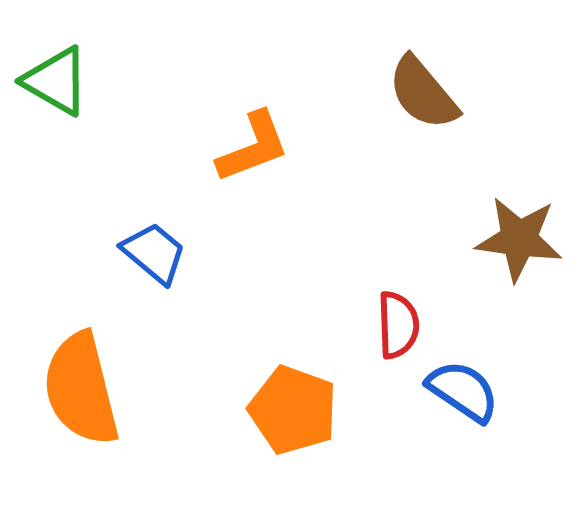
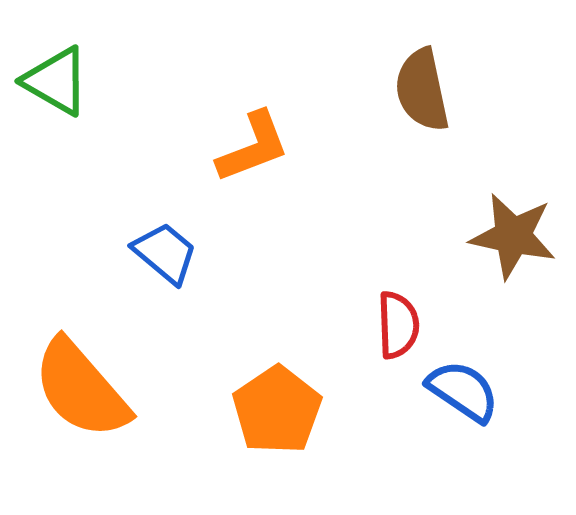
brown semicircle: moved 1 px left, 3 px up; rotated 28 degrees clockwise
brown star: moved 6 px left, 3 px up; rotated 4 degrees clockwise
blue trapezoid: moved 11 px right
orange semicircle: rotated 27 degrees counterclockwise
orange pentagon: moved 16 px left; rotated 18 degrees clockwise
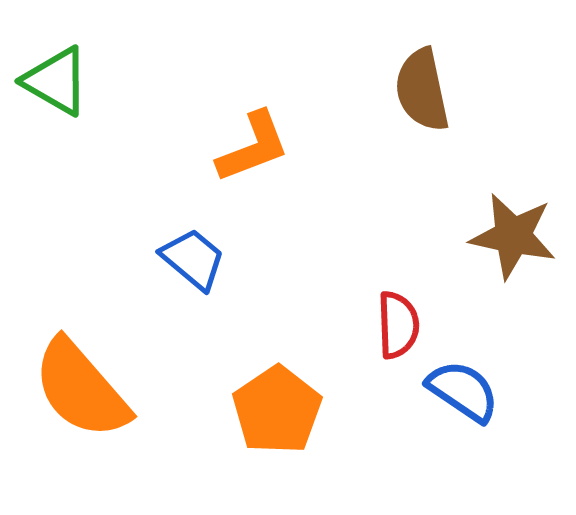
blue trapezoid: moved 28 px right, 6 px down
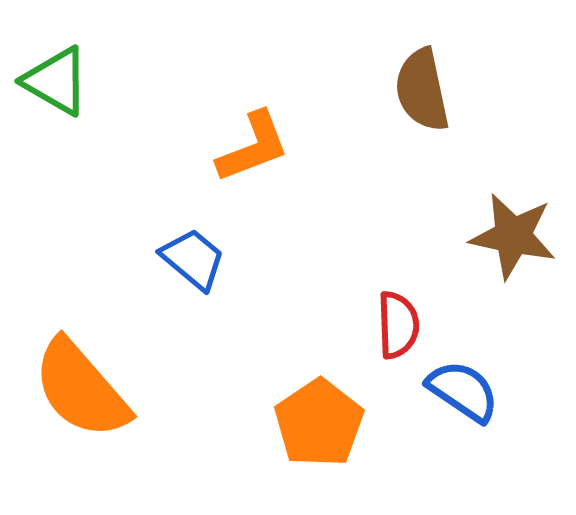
orange pentagon: moved 42 px right, 13 px down
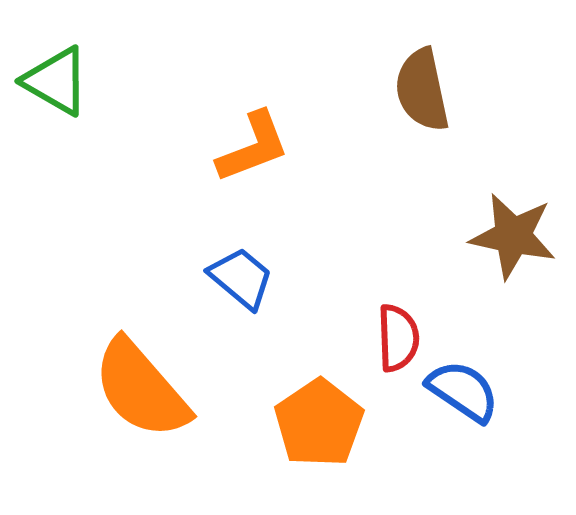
blue trapezoid: moved 48 px right, 19 px down
red semicircle: moved 13 px down
orange semicircle: moved 60 px right
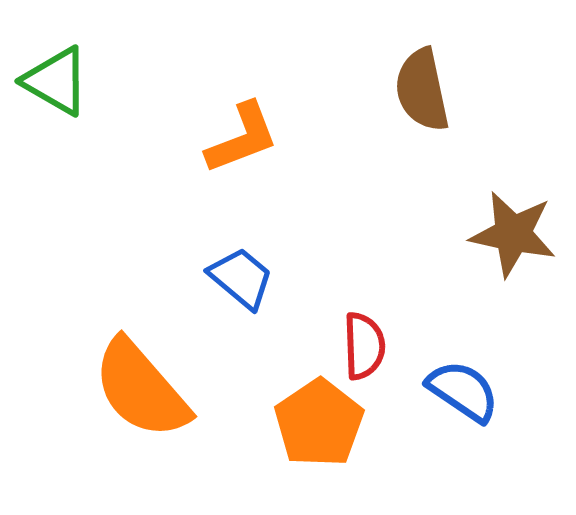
orange L-shape: moved 11 px left, 9 px up
brown star: moved 2 px up
red semicircle: moved 34 px left, 8 px down
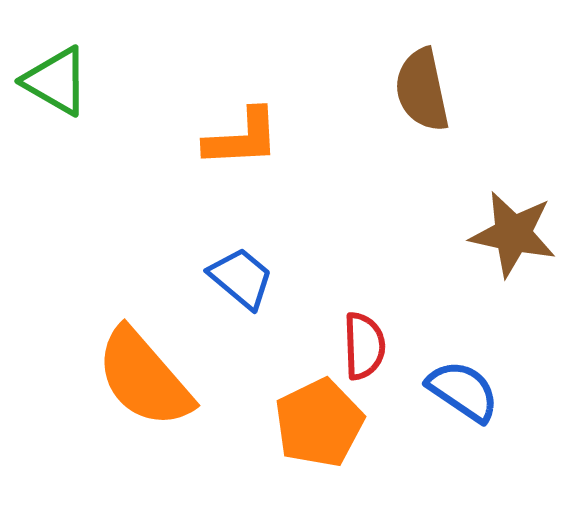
orange L-shape: rotated 18 degrees clockwise
orange semicircle: moved 3 px right, 11 px up
orange pentagon: rotated 8 degrees clockwise
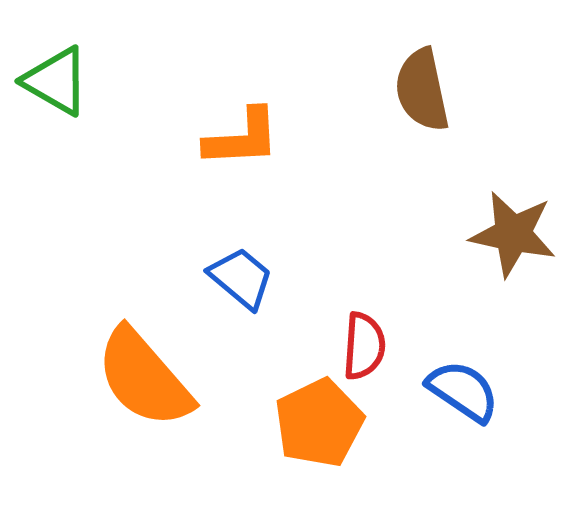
red semicircle: rotated 6 degrees clockwise
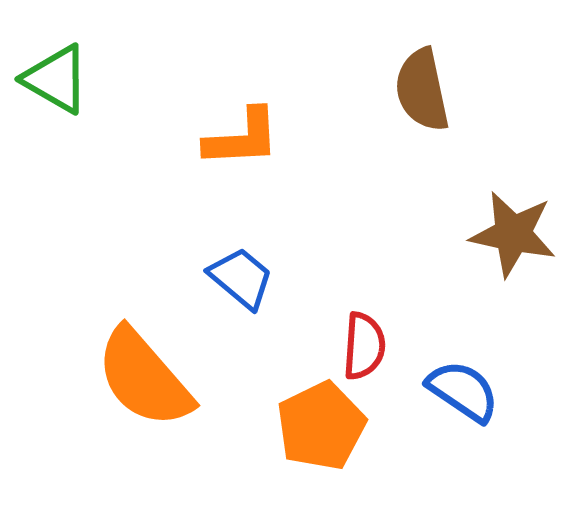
green triangle: moved 2 px up
orange pentagon: moved 2 px right, 3 px down
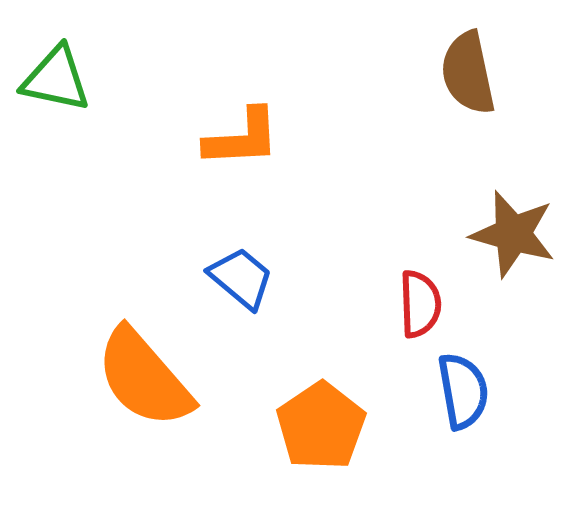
green triangle: rotated 18 degrees counterclockwise
brown semicircle: moved 46 px right, 17 px up
brown star: rotated 4 degrees clockwise
red semicircle: moved 56 px right, 42 px up; rotated 6 degrees counterclockwise
blue semicircle: rotated 46 degrees clockwise
orange pentagon: rotated 8 degrees counterclockwise
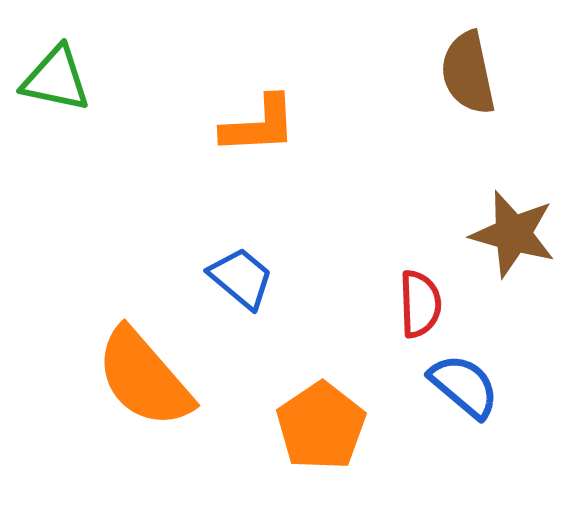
orange L-shape: moved 17 px right, 13 px up
blue semicircle: moved 1 px right, 5 px up; rotated 40 degrees counterclockwise
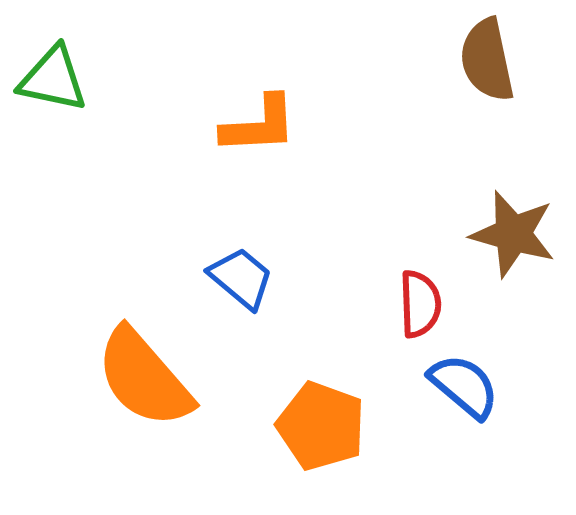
brown semicircle: moved 19 px right, 13 px up
green triangle: moved 3 px left
orange pentagon: rotated 18 degrees counterclockwise
